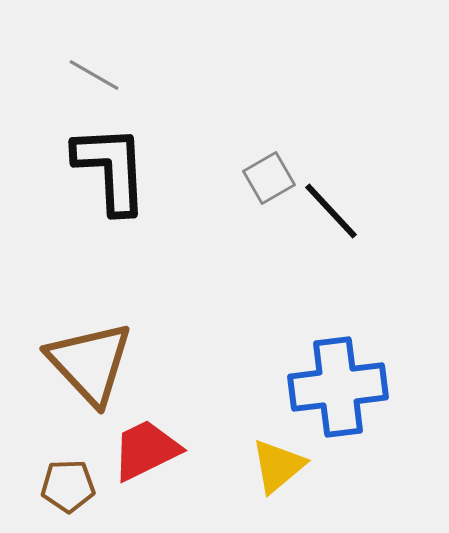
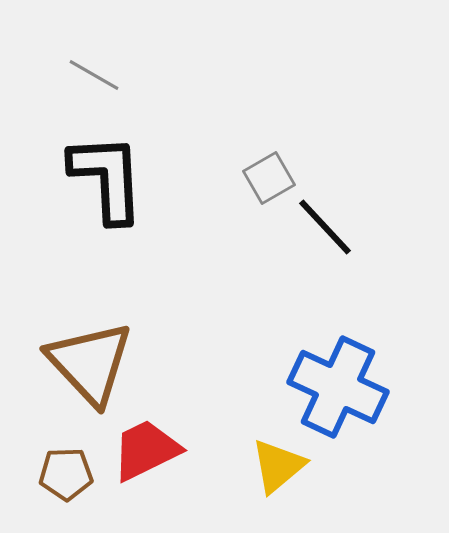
black L-shape: moved 4 px left, 9 px down
black line: moved 6 px left, 16 px down
blue cross: rotated 32 degrees clockwise
brown pentagon: moved 2 px left, 12 px up
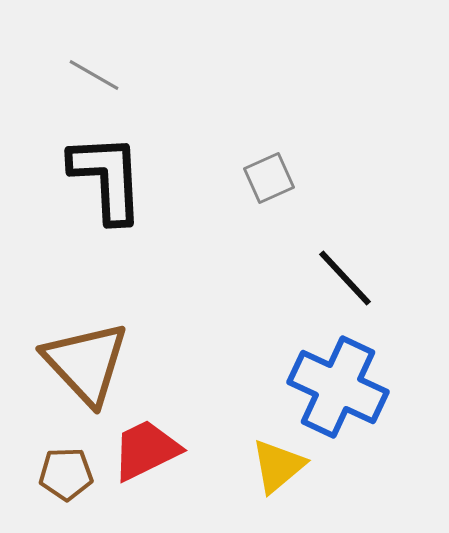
gray square: rotated 6 degrees clockwise
black line: moved 20 px right, 51 px down
brown triangle: moved 4 px left
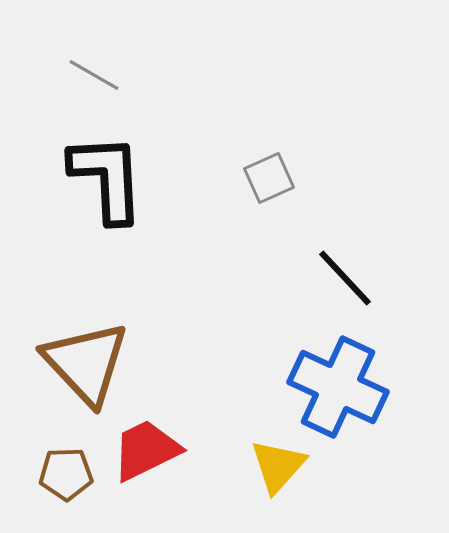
yellow triangle: rotated 8 degrees counterclockwise
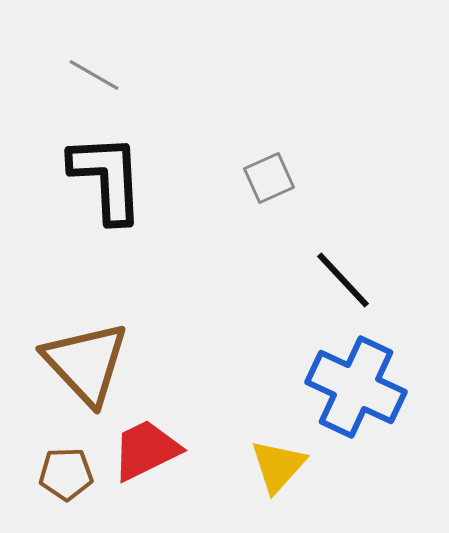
black line: moved 2 px left, 2 px down
blue cross: moved 18 px right
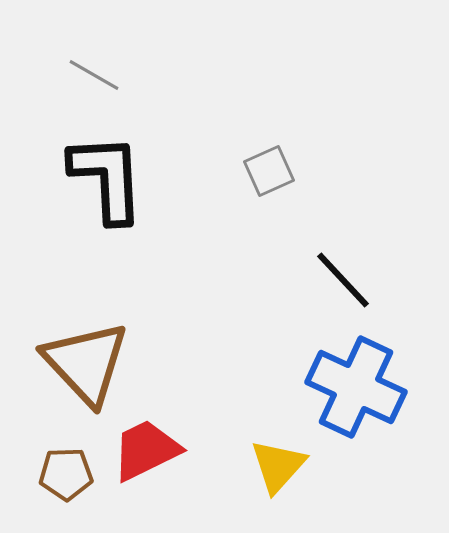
gray square: moved 7 px up
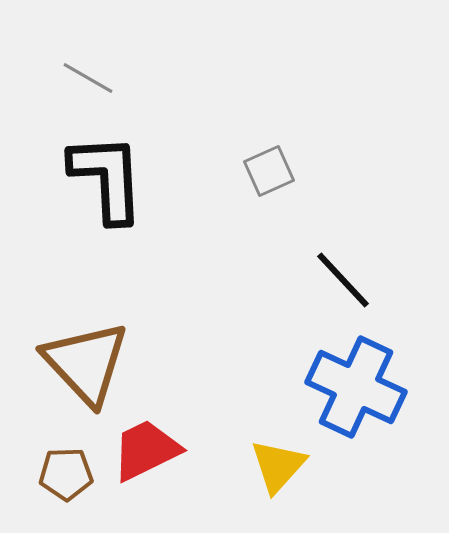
gray line: moved 6 px left, 3 px down
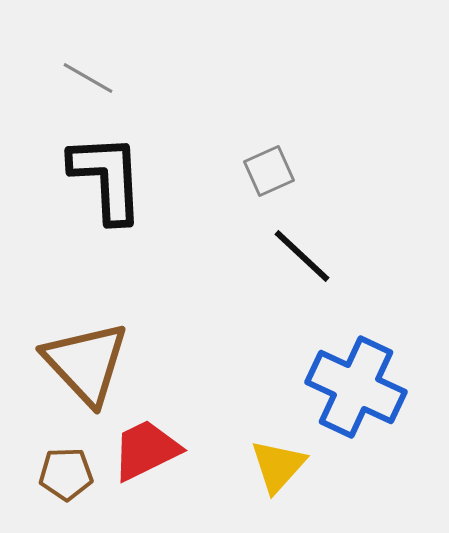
black line: moved 41 px left, 24 px up; rotated 4 degrees counterclockwise
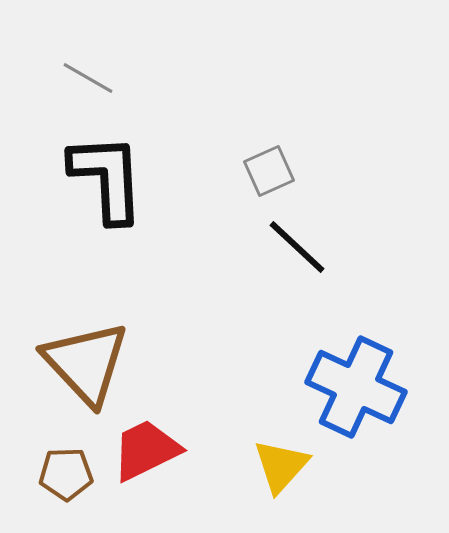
black line: moved 5 px left, 9 px up
yellow triangle: moved 3 px right
